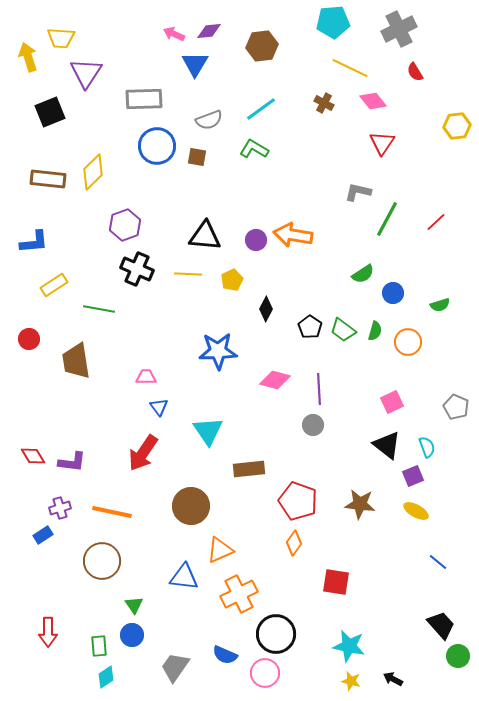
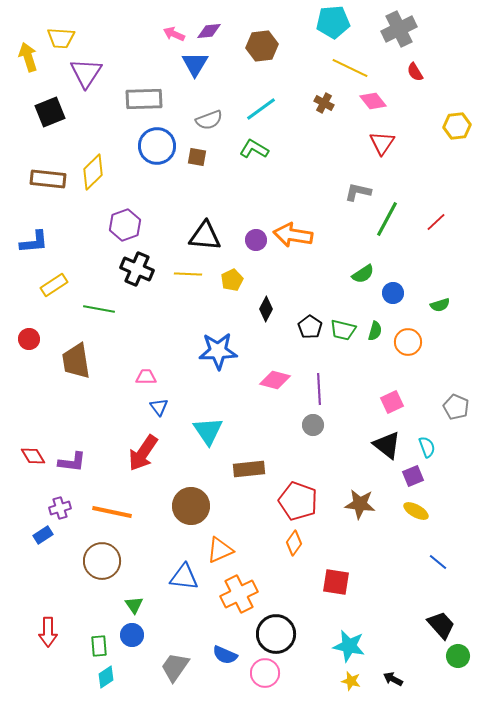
green trapezoid at (343, 330): rotated 24 degrees counterclockwise
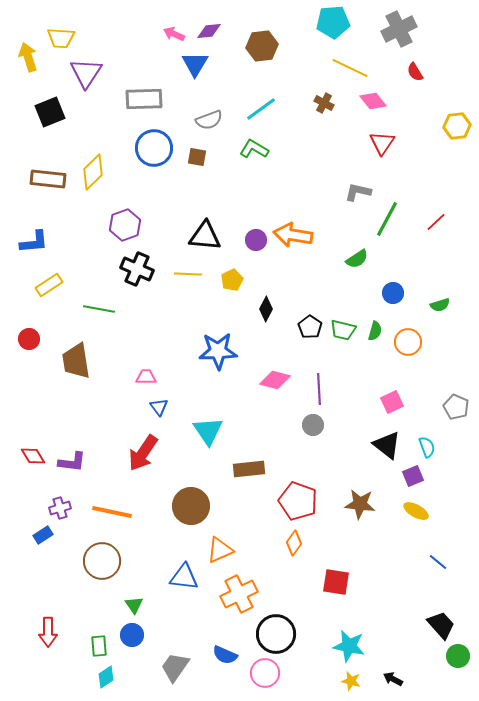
blue circle at (157, 146): moved 3 px left, 2 px down
green semicircle at (363, 274): moved 6 px left, 15 px up
yellow rectangle at (54, 285): moved 5 px left
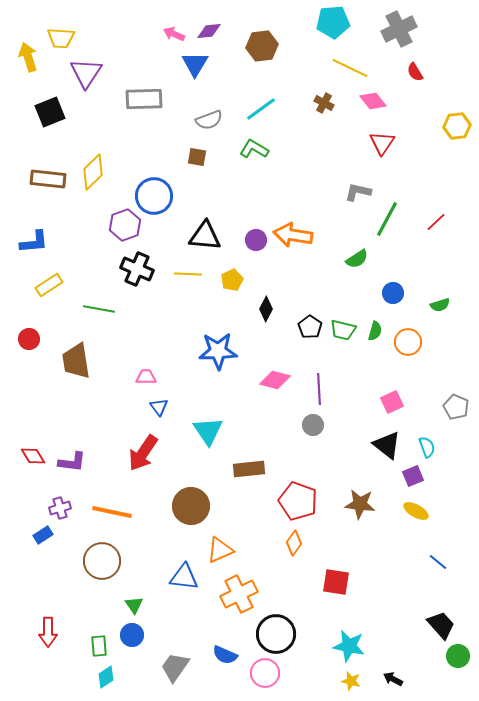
blue circle at (154, 148): moved 48 px down
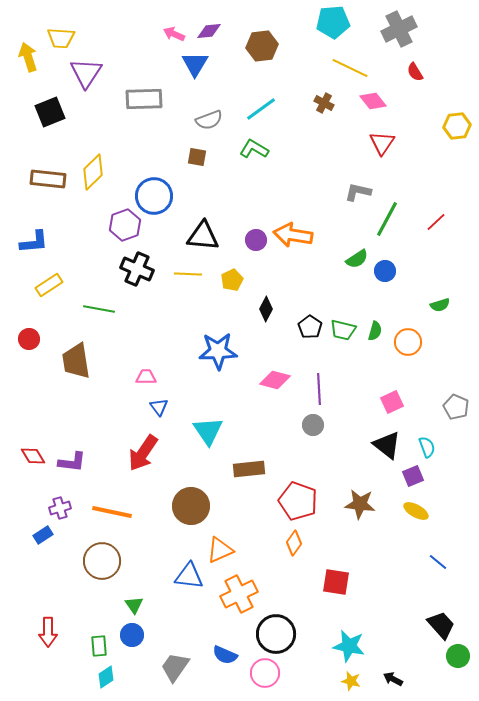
black triangle at (205, 236): moved 2 px left
blue circle at (393, 293): moved 8 px left, 22 px up
blue triangle at (184, 577): moved 5 px right, 1 px up
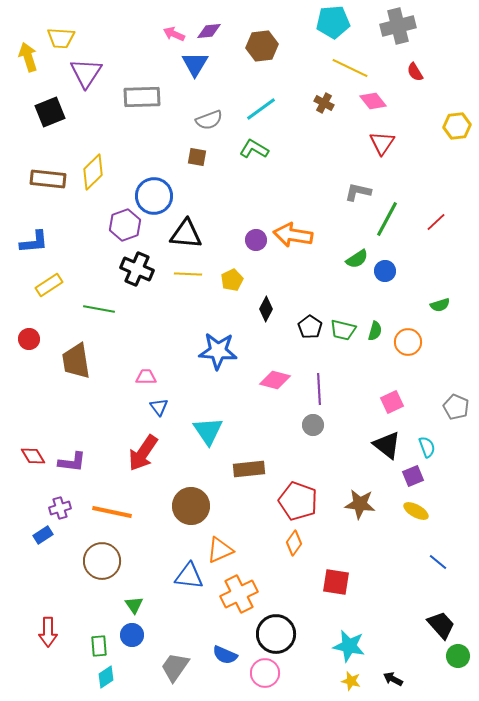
gray cross at (399, 29): moved 1 px left, 3 px up; rotated 12 degrees clockwise
gray rectangle at (144, 99): moved 2 px left, 2 px up
black triangle at (203, 236): moved 17 px left, 2 px up
blue star at (218, 351): rotated 6 degrees clockwise
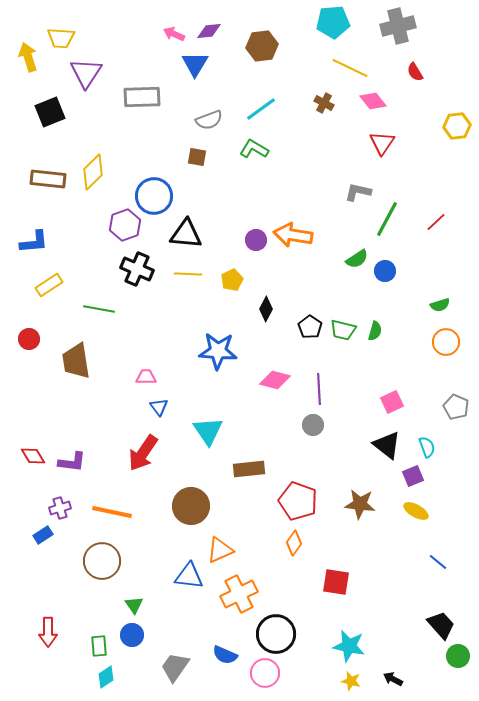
orange circle at (408, 342): moved 38 px right
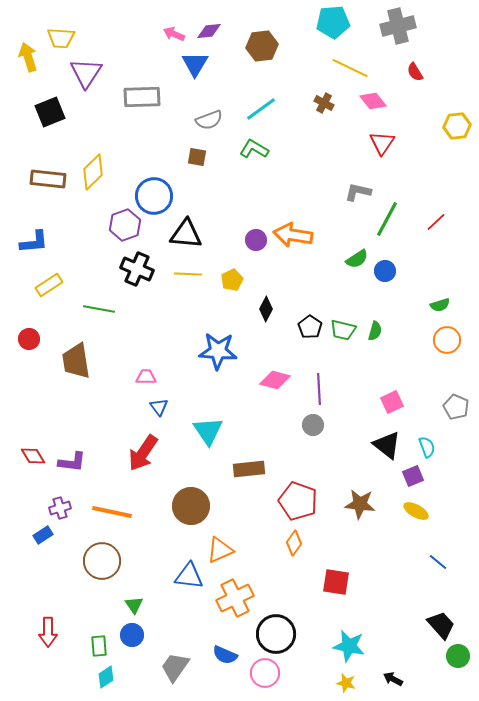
orange circle at (446, 342): moved 1 px right, 2 px up
orange cross at (239, 594): moved 4 px left, 4 px down
yellow star at (351, 681): moved 5 px left, 2 px down
